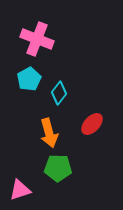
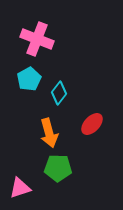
pink triangle: moved 2 px up
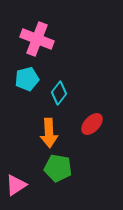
cyan pentagon: moved 2 px left; rotated 15 degrees clockwise
orange arrow: rotated 12 degrees clockwise
green pentagon: rotated 8 degrees clockwise
pink triangle: moved 4 px left, 3 px up; rotated 15 degrees counterclockwise
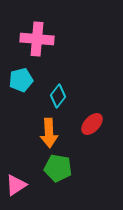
pink cross: rotated 16 degrees counterclockwise
cyan pentagon: moved 6 px left, 1 px down
cyan diamond: moved 1 px left, 3 px down
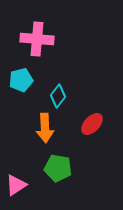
orange arrow: moved 4 px left, 5 px up
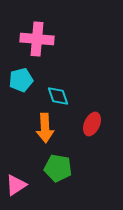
cyan diamond: rotated 55 degrees counterclockwise
red ellipse: rotated 20 degrees counterclockwise
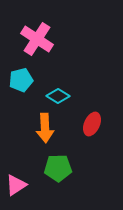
pink cross: rotated 28 degrees clockwise
cyan diamond: rotated 40 degrees counterclockwise
green pentagon: rotated 12 degrees counterclockwise
